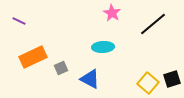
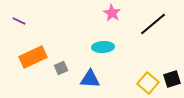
blue triangle: rotated 25 degrees counterclockwise
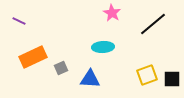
black square: rotated 18 degrees clockwise
yellow square: moved 1 px left, 8 px up; rotated 30 degrees clockwise
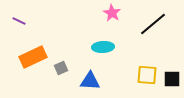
yellow square: rotated 25 degrees clockwise
blue triangle: moved 2 px down
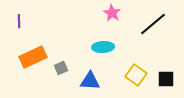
purple line: rotated 64 degrees clockwise
yellow square: moved 11 px left; rotated 30 degrees clockwise
black square: moved 6 px left
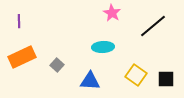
black line: moved 2 px down
orange rectangle: moved 11 px left
gray square: moved 4 px left, 3 px up; rotated 24 degrees counterclockwise
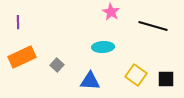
pink star: moved 1 px left, 1 px up
purple line: moved 1 px left, 1 px down
black line: rotated 56 degrees clockwise
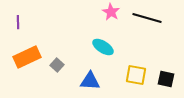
black line: moved 6 px left, 8 px up
cyan ellipse: rotated 35 degrees clockwise
orange rectangle: moved 5 px right
yellow square: rotated 25 degrees counterclockwise
black square: rotated 12 degrees clockwise
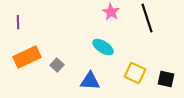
black line: rotated 56 degrees clockwise
yellow square: moved 1 px left, 2 px up; rotated 15 degrees clockwise
